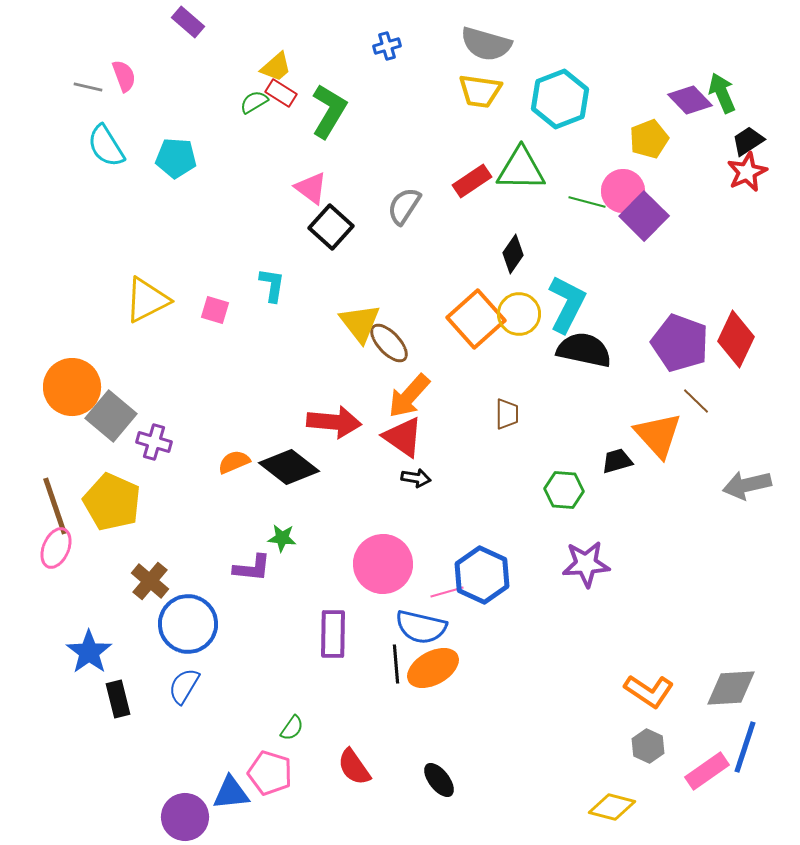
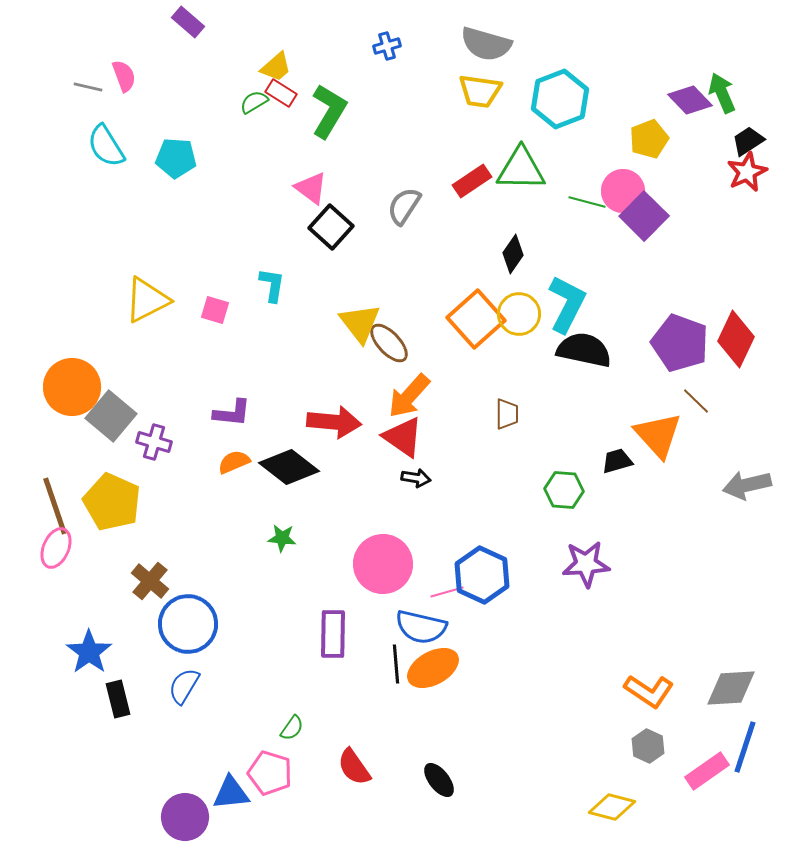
purple L-shape at (252, 568): moved 20 px left, 155 px up
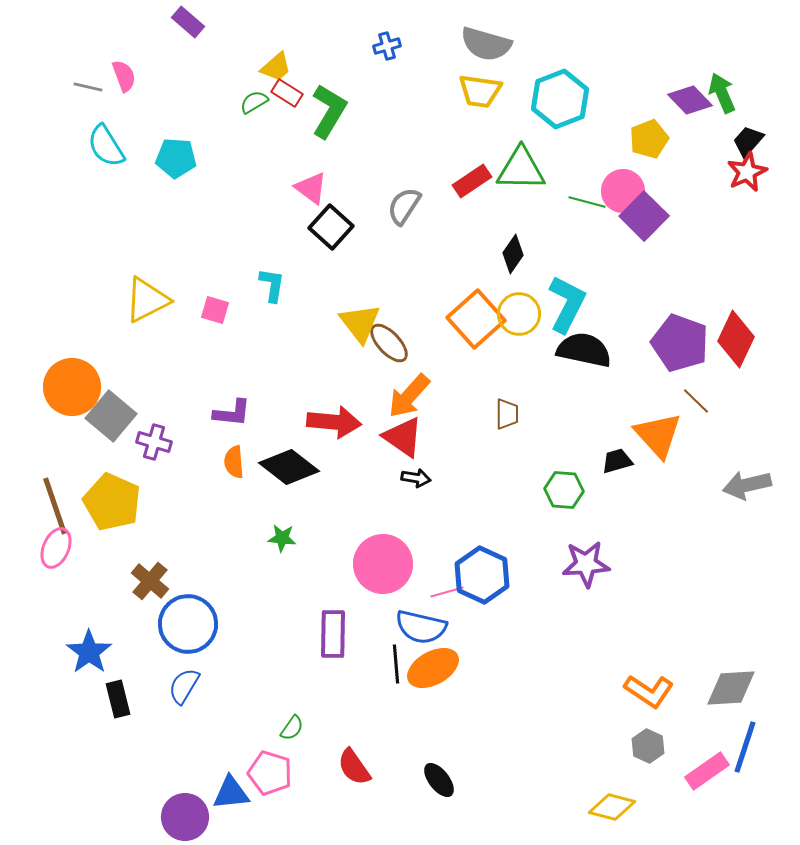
red rectangle at (281, 93): moved 6 px right
black trapezoid at (748, 141): rotated 16 degrees counterclockwise
orange semicircle at (234, 462): rotated 72 degrees counterclockwise
